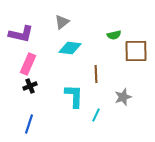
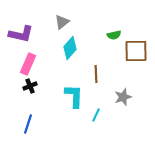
cyan diamond: rotated 55 degrees counterclockwise
blue line: moved 1 px left
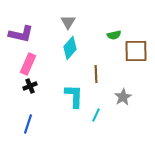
gray triangle: moved 6 px right; rotated 21 degrees counterclockwise
gray star: rotated 12 degrees counterclockwise
